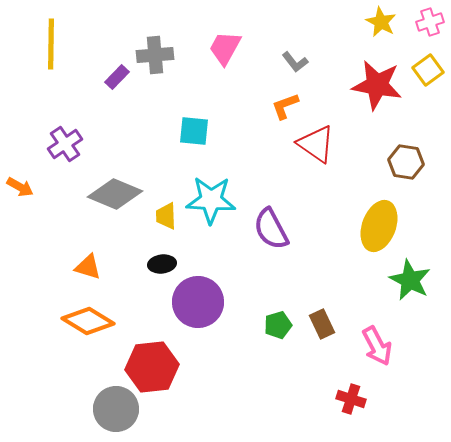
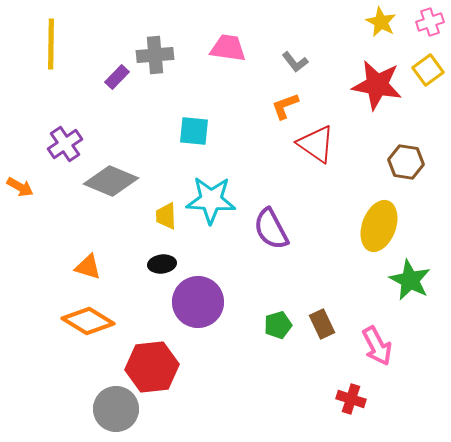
pink trapezoid: moved 3 px right; rotated 69 degrees clockwise
gray diamond: moved 4 px left, 13 px up
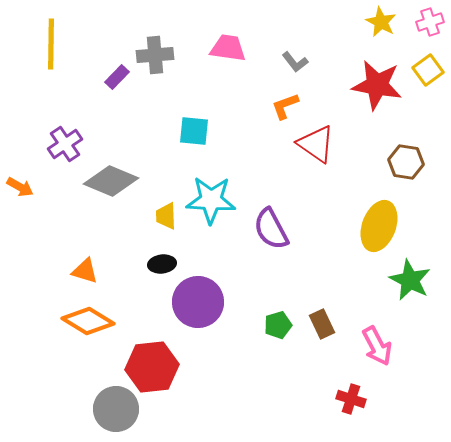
orange triangle: moved 3 px left, 4 px down
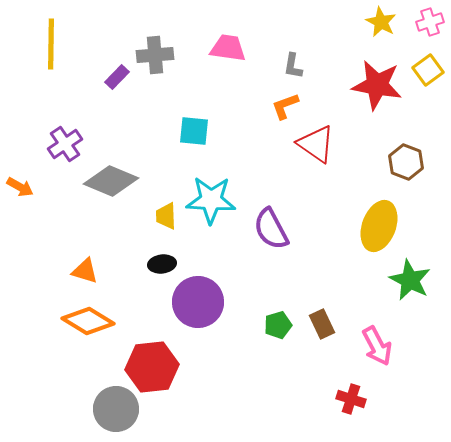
gray L-shape: moved 2 px left, 4 px down; rotated 48 degrees clockwise
brown hexagon: rotated 12 degrees clockwise
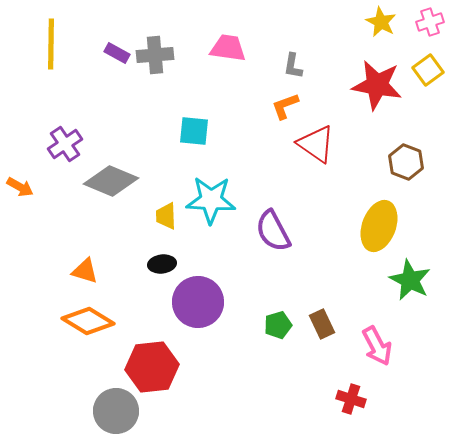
purple rectangle: moved 24 px up; rotated 75 degrees clockwise
purple semicircle: moved 2 px right, 2 px down
gray circle: moved 2 px down
